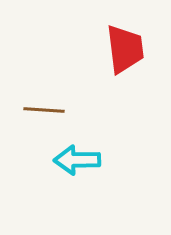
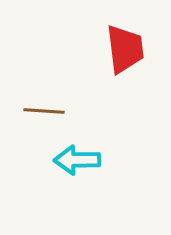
brown line: moved 1 px down
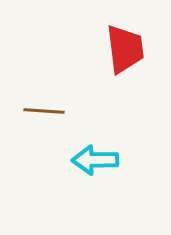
cyan arrow: moved 18 px right
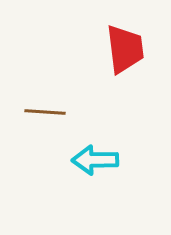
brown line: moved 1 px right, 1 px down
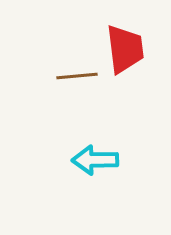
brown line: moved 32 px right, 36 px up; rotated 9 degrees counterclockwise
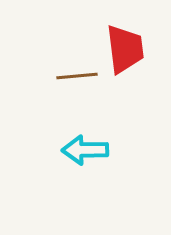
cyan arrow: moved 10 px left, 10 px up
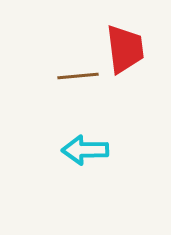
brown line: moved 1 px right
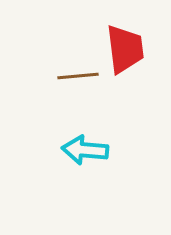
cyan arrow: rotated 6 degrees clockwise
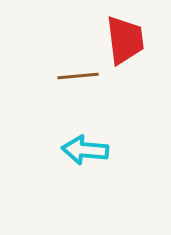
red trapezoid: moved 9 px up
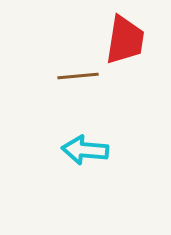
red trapezoid: rotated 16 degrees clockwise
